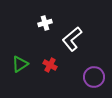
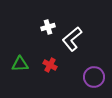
white cross: moved 3 px right, 4 px down
green triangle: rotated 30 degrees clockwise
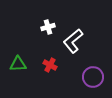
white L-shape: moved 1 px right, 2 px down
green triangle: moved 2 px left
purple circle: moved 1 px left
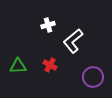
white cross: moved 2 px up
green triangle: moved 2 px down
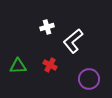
white cross: moved 1 px left, 2 px down
purple circle: moved 4 px left, 2 px down
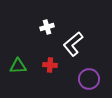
white L-shape: moved 3 px down
red cross: rotated 24 degrees counterclockwise
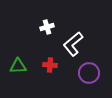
purple circle: moved 6 px up
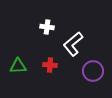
white cross: rotated 24 degrees clockwise
purple circle: moved 4 px right, 2 px up
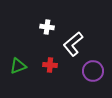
green triangle: rotated 18 degrees counterclockwise
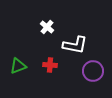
white cross: rotated 32 degrees clockwise
white L-shape: moved 2 px right, 1 px down; rotated 130 degrees counterclockwise
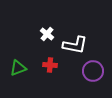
white cross: moved 7 px down
green triangle: moved 2 px down
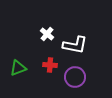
purple circle: moved 18 px left, 6 px down
